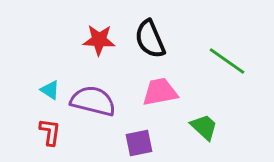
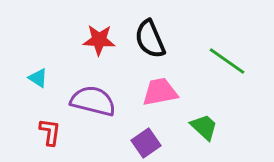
cyan triangle: moved 12 px left, 12 px up
purple square: moved 7 px right; rotated 24 degrees counterclockwise
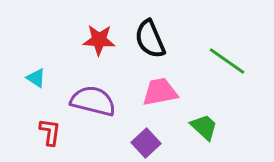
cyan triangle: moved 2 px left
purple square: rotated 8 degrees counterclockwise
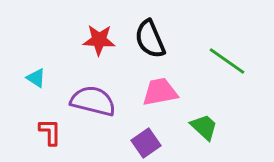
red L-shape: rotated 8 degrees counterclockwise
purple square: rotated 8 degrees clockwise
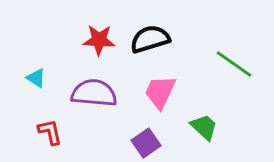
black semicircle: rotated 96 degrees clockwise
green line: moved 7 px right, 3 px down
pink trapezoid: rotated 54 degrees counterclockwise
purple semicircle: moved 1 px right, 8 px up; rotated 9 degrees counterclockwise
red L-shape: rotated 12 degrees counterclockwise
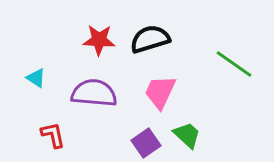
green trapezoid: moved 17 px left, 8 px down
red L-shape: moved 3 px right, 3 px down
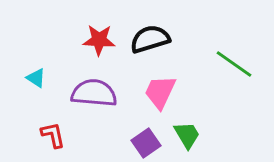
green trapezoid: rotated 16 degrees clockwise
